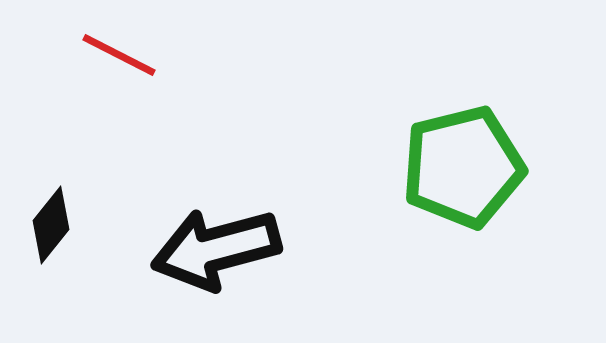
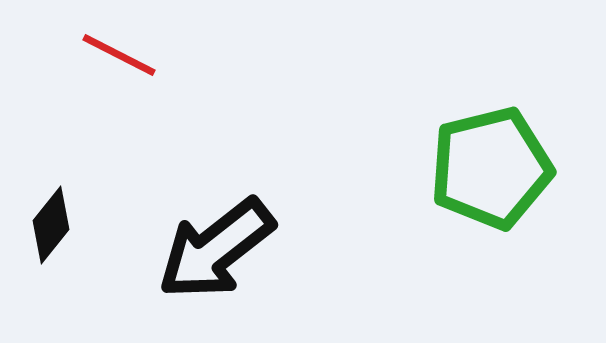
green pentagon: moved 28 px right, 1 px down
black arrow: rotated 23 degrees counterclockwise
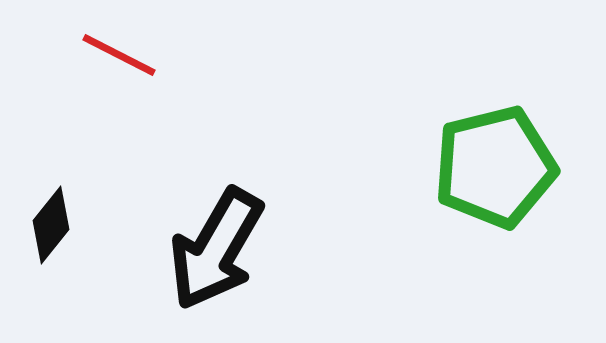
green pentagon: moved 4 px right, 1 px up
black arrow: rotated 22 degrees counterclockwise
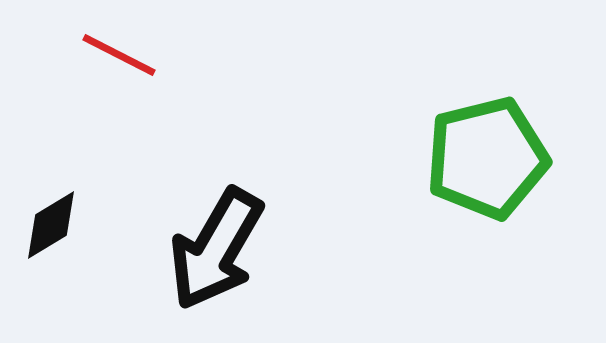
green pentagon: moved 8 px left, 9 px up
black diamond: rotated 20 degrees clockwise
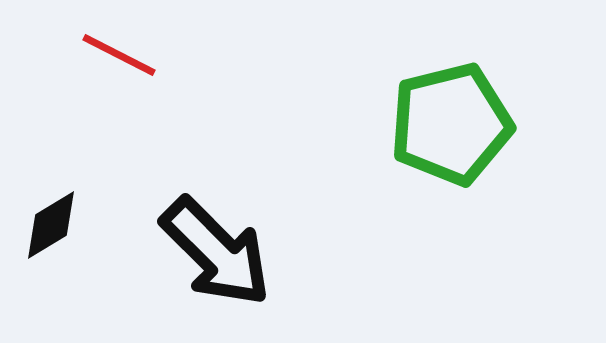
green pentagon: moved 36 px left, 34 px up
black arrow: moved 3 px down; rotated 75 degrees counterclockwise
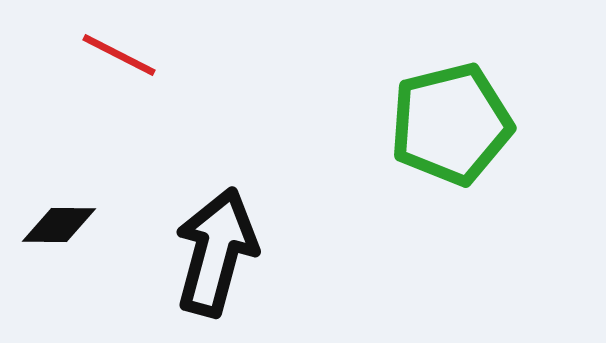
black diamond: moved 8 px right; rotated 32 degrees clockwise
black arrow: rotated 120 degrees counterclockwise
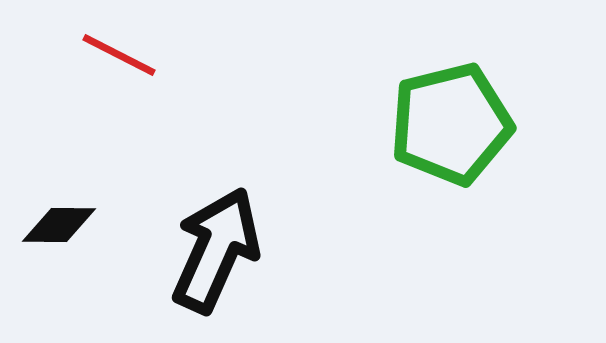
black arrow: moved 2 px up; rotated 9 degrees clockwise
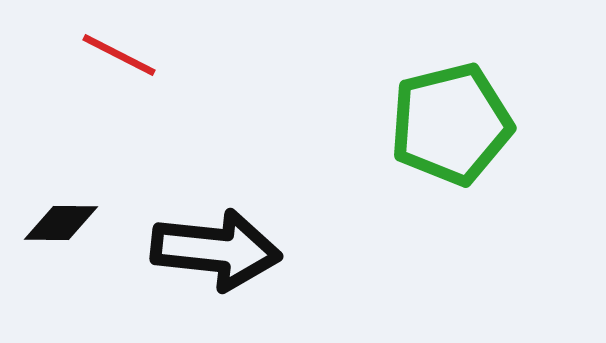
black diamond: moved 2 px right, 2 px up
black arrow: rotated 72 degrees clockwise
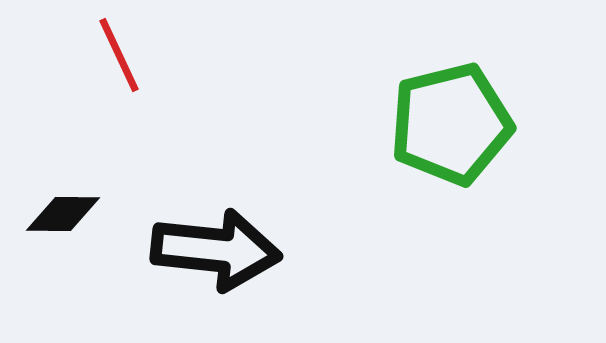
red line: rotated 38 degrees clockwise
black diamond: moved 2 px right, 9 px up
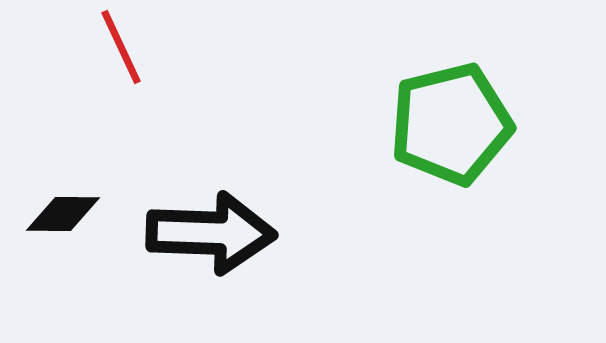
red line: moved 2 px right, 8 px up
black arrow: moved 5 px left, 17 px up; rotated 4 degrees counterclockwise
